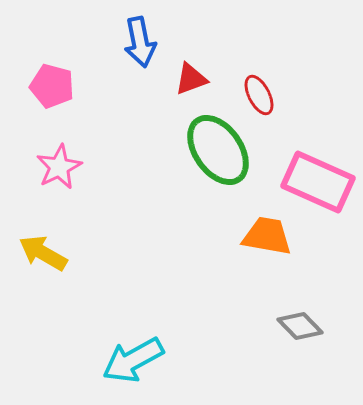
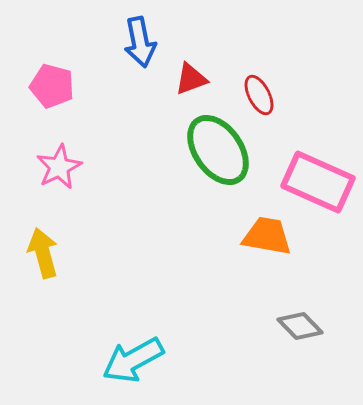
yellow arrow: rotated 45 degrees clockwise
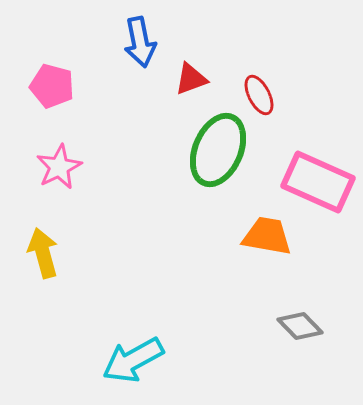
green ellipse: rotated 58 degrees clockwise
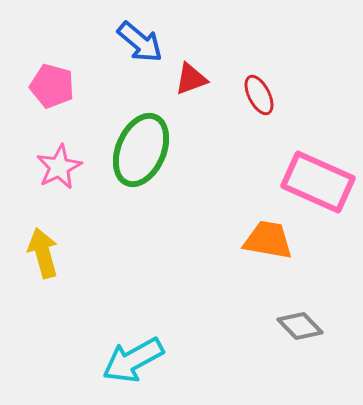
blue arrow: rotated 39 degrees counterclockwise
green ellipse: moved 77 px left
orange trapezoid: moved 1 px right, 4 px down
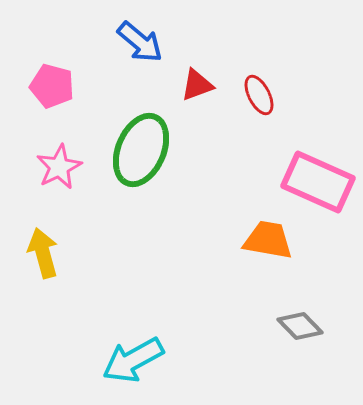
red triangle: moved 6 px right, 6 px down
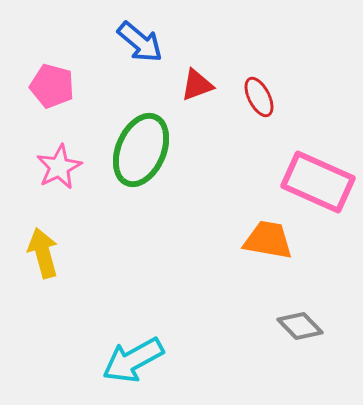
red ellipse: moved 2 px down
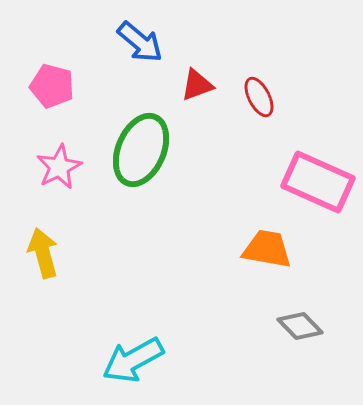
orange trapezoid: moved 1 px left, 9 px down
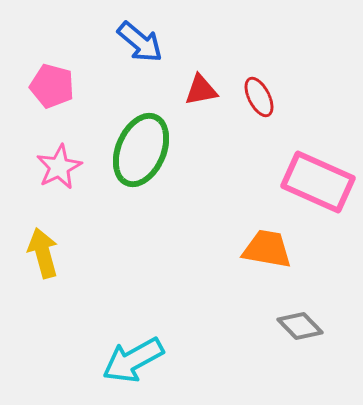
red triangle: moved 4 px right, 5 px down; rotated 9 degrees clockwise
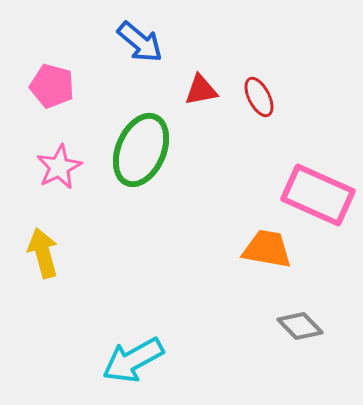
pink rectangle: moved 13 px down
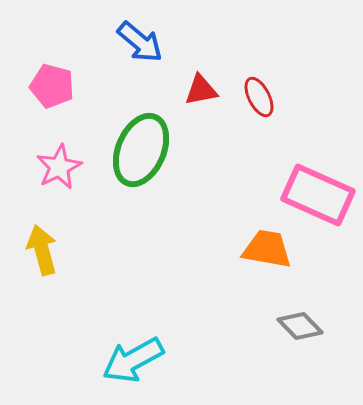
yellow arrow: moved 1 px left, 3 px up
